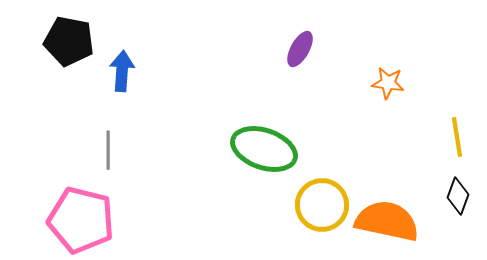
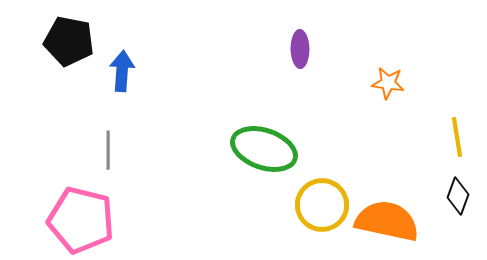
purple ellipse: rotated 30 degrees counterclockwise
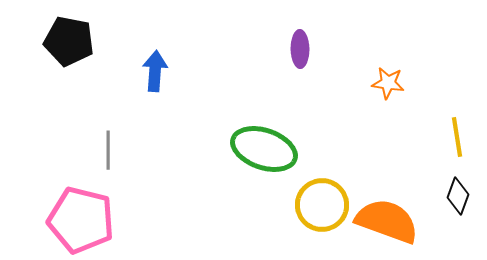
blue arrow: moved 33 px right
orange semicircle: rotated 8 degrees clockwise
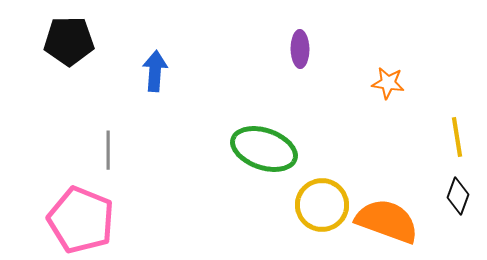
black pentagon: rotated 12 degrees counterclockwise
pink pentagon: rotated 8 degrees clockwise
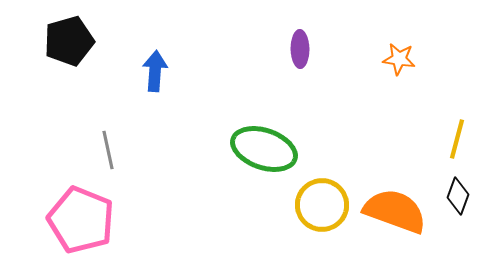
black pentagon: rotated 15 degrees counterclockwise
orange star: moved 11 px right, 24 px up
yellow line: moved 2 px down; rotated 24 degrees clockwise
gray line: rotated 12 degrees counterclockwise
orange semicircle: moved 8 px right, 10 px up
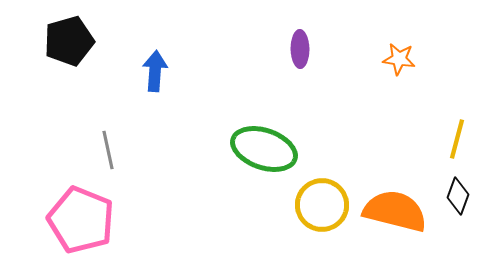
orange semicircle: rotated 6 degrees counterclockwise
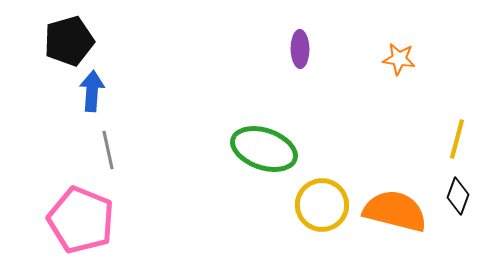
blue arrow: moved 63 px left, 20 px down
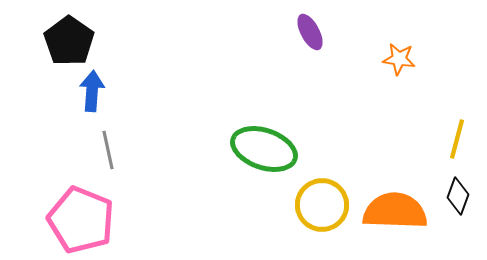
black pentagon: rotated 21 degrees counterclockwise
purple ellipse: moved 10 px right, 17 px up; rotated 27 degrees counterclockwise
orange semicircle: rotated 12 degrees counterclockwise
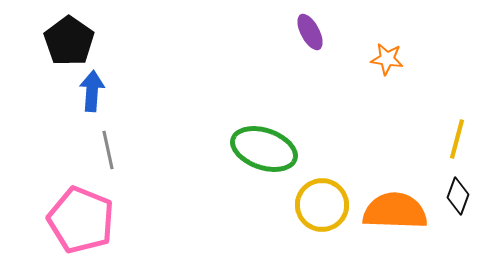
orange star: moved 12 px left
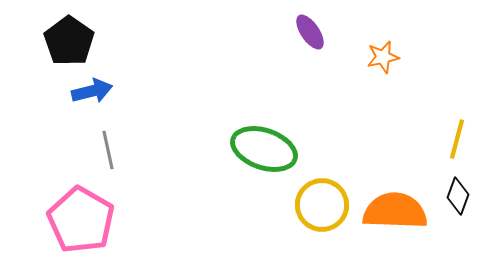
purple ellipse: rotated 6 degrees counterclockwise
orange star: moved 4 px left, 2 px up; rotated 20 degrees counterclockwise
blue arrow: rotated 72 degrees clockwise
pink pentagon: rotated 8 degrees clockwise
